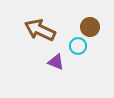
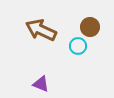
brown arrow: moved 1 px right
purple triangle: moved 15 px left, 22 px down
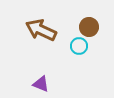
brown circle: moved 1 px left
cyan circle: moved 1 px right
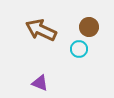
cyan circle: moved 3 px down
purple triangle: moved 1 px left, 1 px up
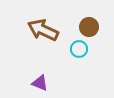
brown arrow: moved 2 px right
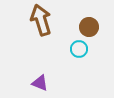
brown arrow: moved 2 px left, 10 px up; rotated 48 degrees clockwise
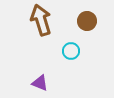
brown circle: moved 2 px left, 6 px up
cyan circle: moved 8 px left, 2 px down
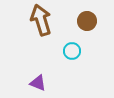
cyan circle: moved 1 px right
purple triangle: moved 2 px left
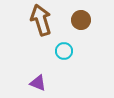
brown circle: moved 6 px left, 1 px up
cyan circle: moved 8 px left
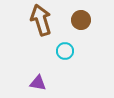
cyan circle: moved 1 px right
purple triangle: rotated 12 degrees counterclockwise
